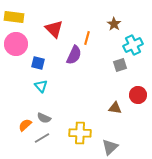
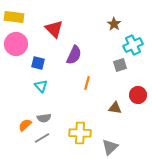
orange line: moved 45 px down
gray semicircle: rotated 32 degrees counterclockwise
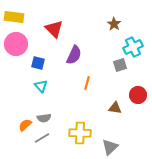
cyan cross: moved 2 px down
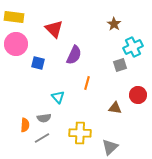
cyan triangle: moved 17 px right, 11 px down
orange semicircle: rotated 136 degrees clockwise
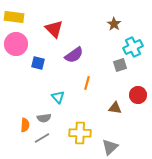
purple semicircle: rotated 30 degrees clockwise
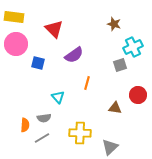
brown star: rotated 16 degrees counterclockwise
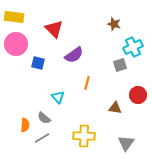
gray semicircle: rotated 48 degrees clockwise
yellow cross: moved 4 px right, 3 px down
gray triangle: moved 16 px right, 4 px up; rotated 12 degrees counterclockwise
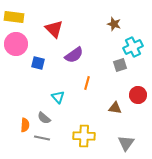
gray line: rotated 42 degrees clockwise
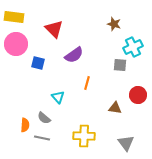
gray square: rotated 24 degrees clockwise
gray triangle: rotated 12 degrees counterclockwise
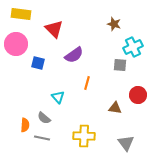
yellow rectangle: moved 7 px right, 3 px up
